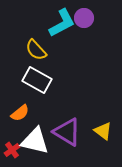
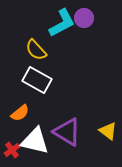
yellow triangle: moved 5 px right
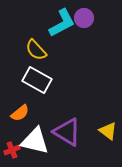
red cross: rotated 14 degrees clockwise
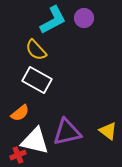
cyan L-shape: moved 9 px left, 3 px up
purple triangle: rotated 44 degrees counterclockwise
red cross: moved 6 px right, 5 px down
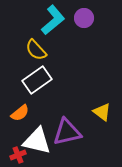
cyan L-shape: rotated 12 degrees counterclockwise
white rectangle: rotated 64 degrees counterclockwise
yellow triangle: moved 6 px left, 19 px up
white triangle: moved 2 px right
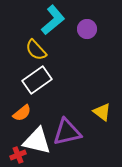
purple circle: moved 3 px right, 11 px down
orange semicircle: moved 2 px right
